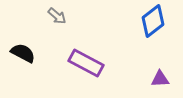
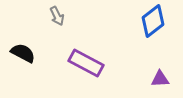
gray arrow: rotated 24 degrees clockwise
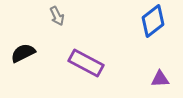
black semicircle: rotated 55 degrees counterclockwise
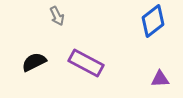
black semicircle: moved 11 px right, 9 px down
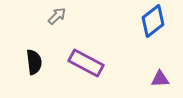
gray arrow: rotated 108 degrees counterclockwise
black semicircle: rotated 110 degrees clockwise
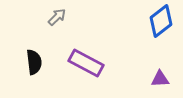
gray arrow: moved 1 px down
blue diamond: moved 8 px right
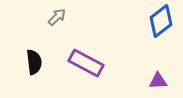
purple triangle: moved 2 px left, 2 px down
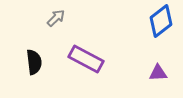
gray arrow: moved 1 px left, 1 px down
purple rectangle: moved 4 px up
purple triangle: moved 8 px up
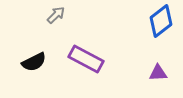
gray arrow: moved 3 px up
black semicircle: rotated 70 degrees clockwise
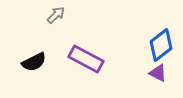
blue diamond: moved 24 px down
purple triangle: rotated 30 degrees clockwise
